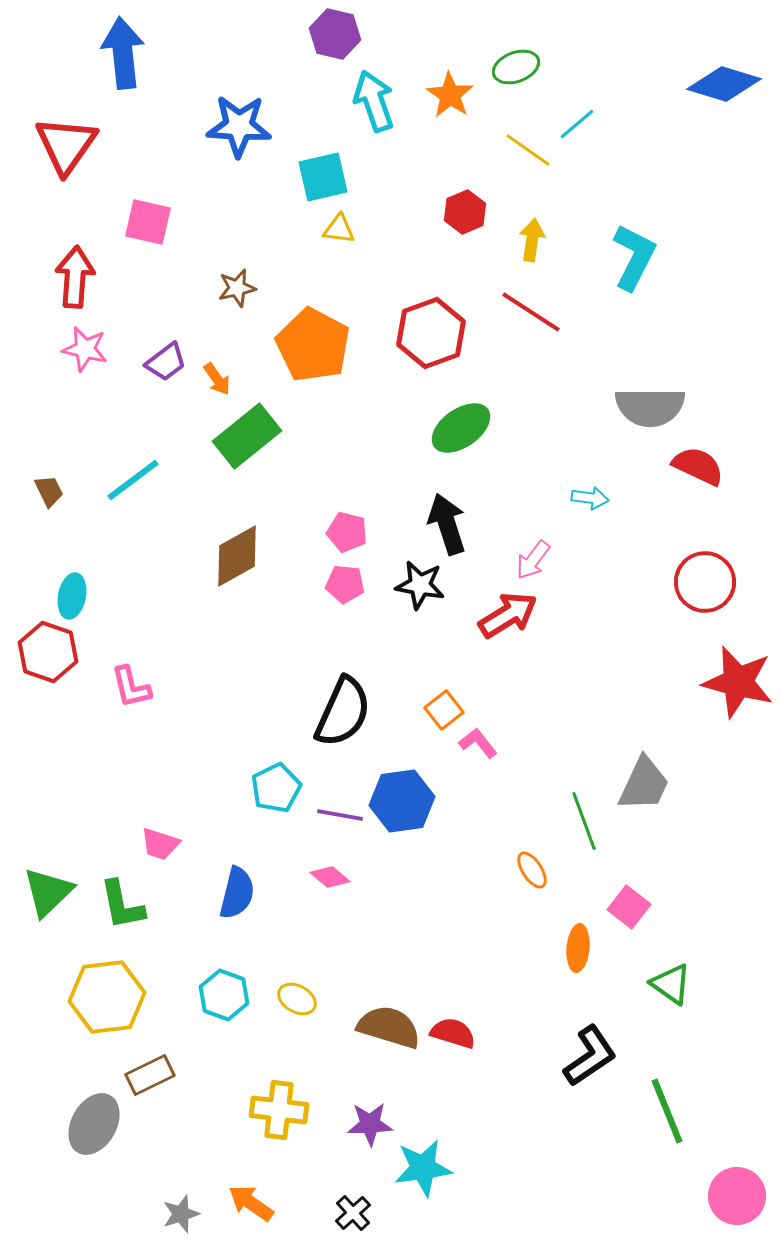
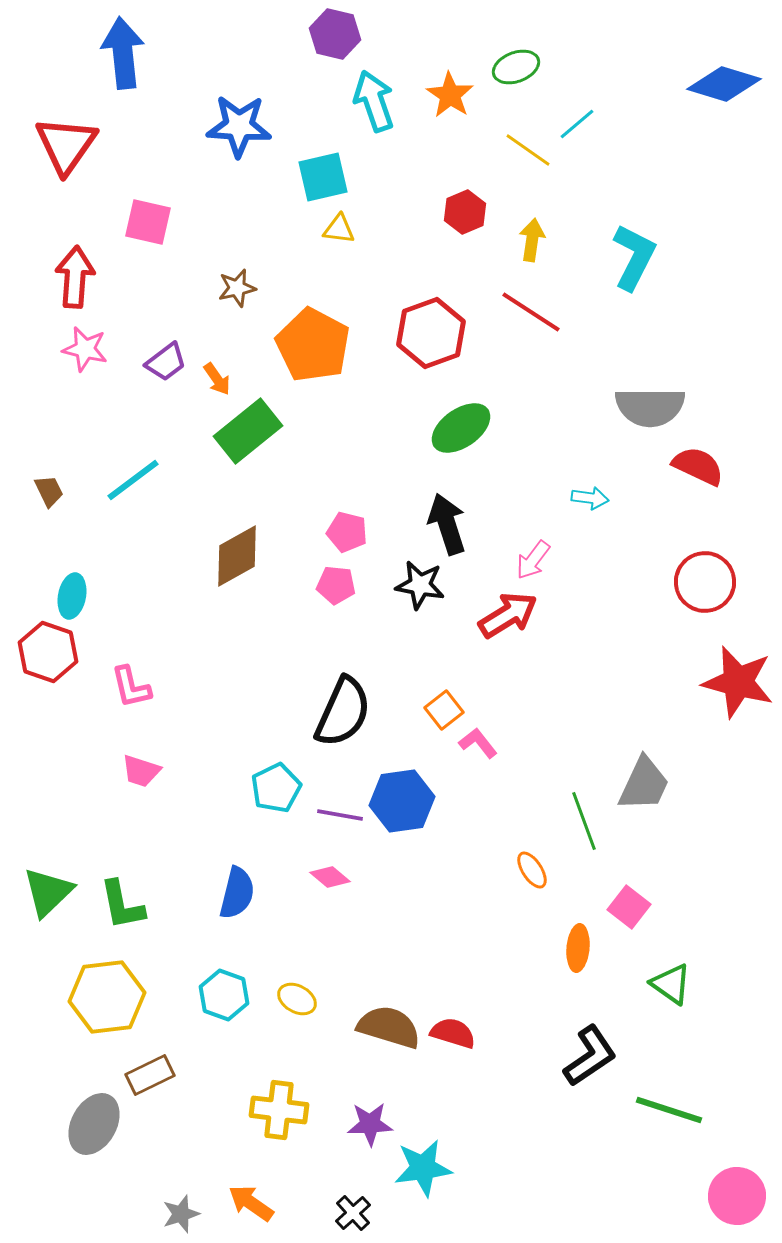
green rectangle at (247, 436): moved 1 px right, 5 px up
pink pentagon at (345, 584): moved 9 px left, 1 px down
pink trapezoid at (160, 844): moved 19 px left, 73 px up
green line at (667, 1111): moved 2 px right, 1 px up; rotated 50 degrees counterclockwise
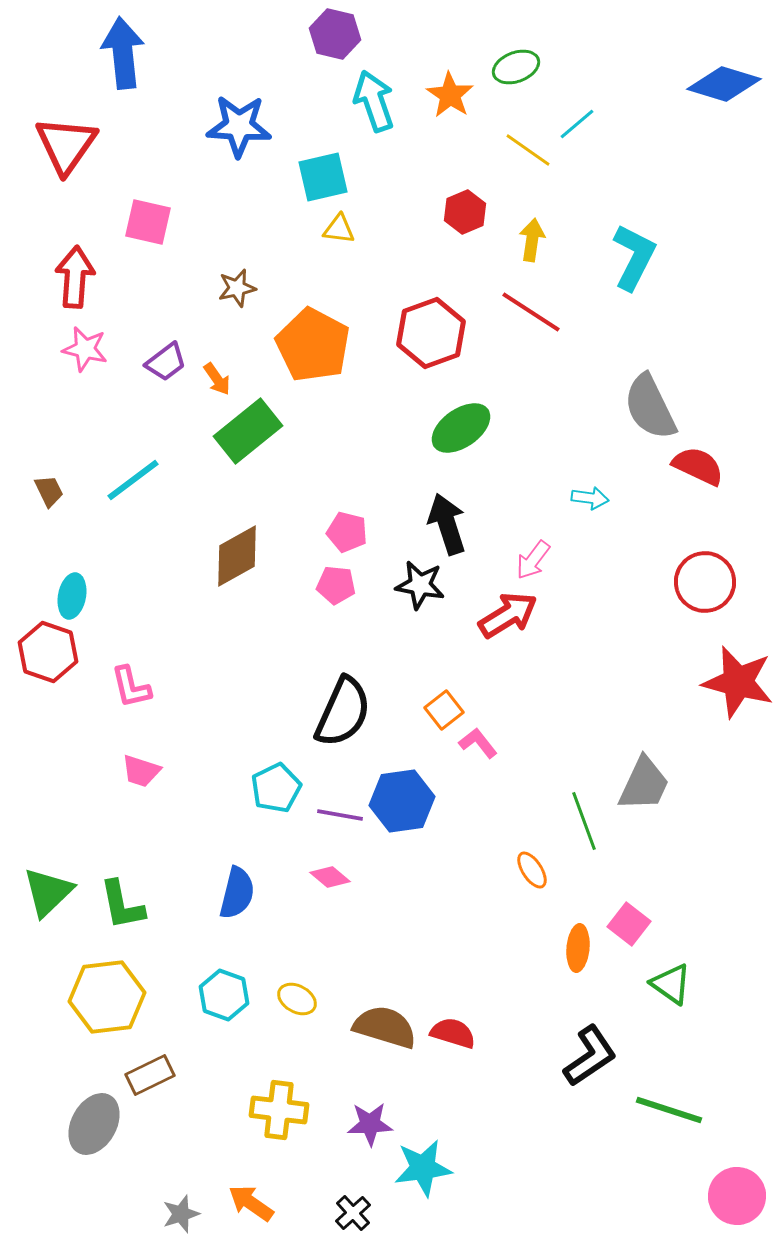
gray semicircle at (650, 407): rotated 64 degrees clockwise
pink square at (629, 907): moved 17 px down
brown semicircle at (389, 1027): moved 4 px left
